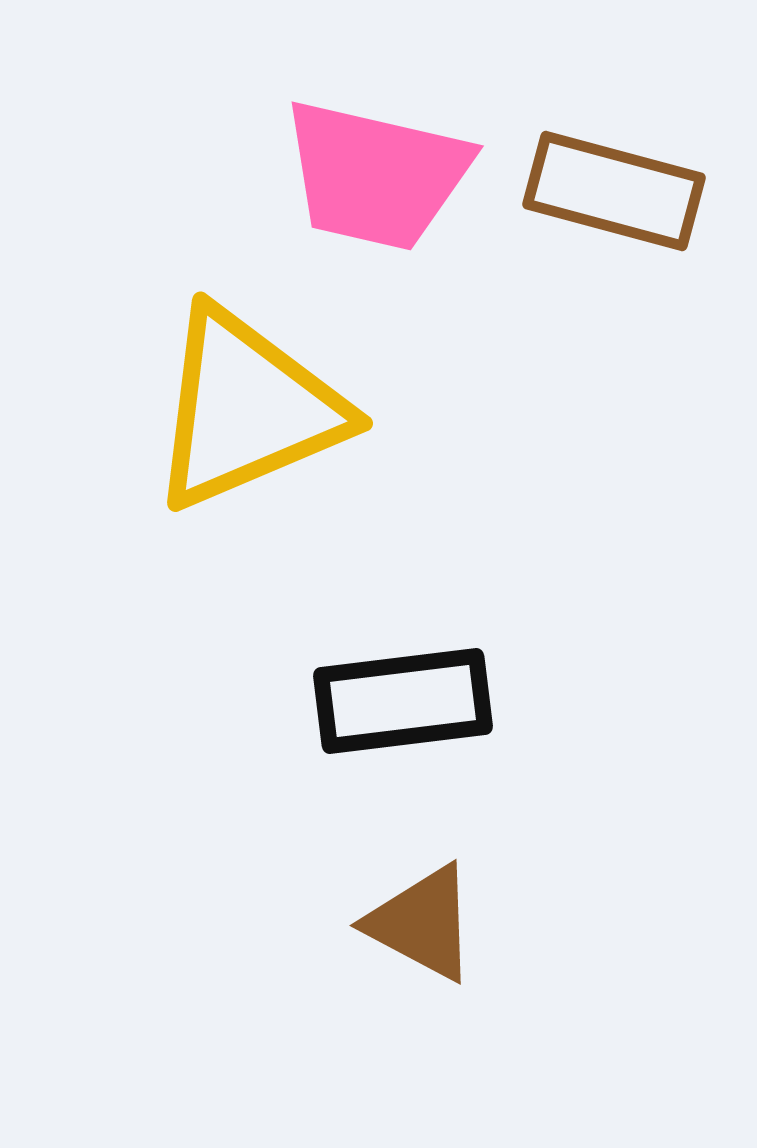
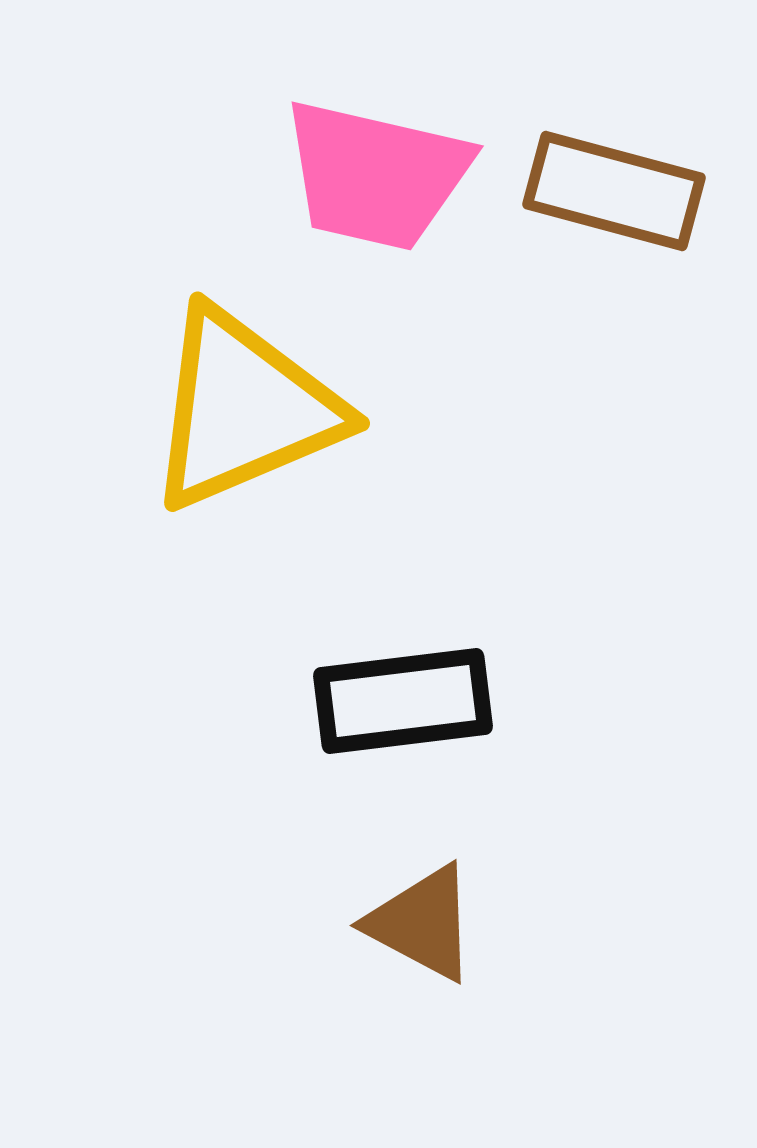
yellow triangle: moved 3 px left
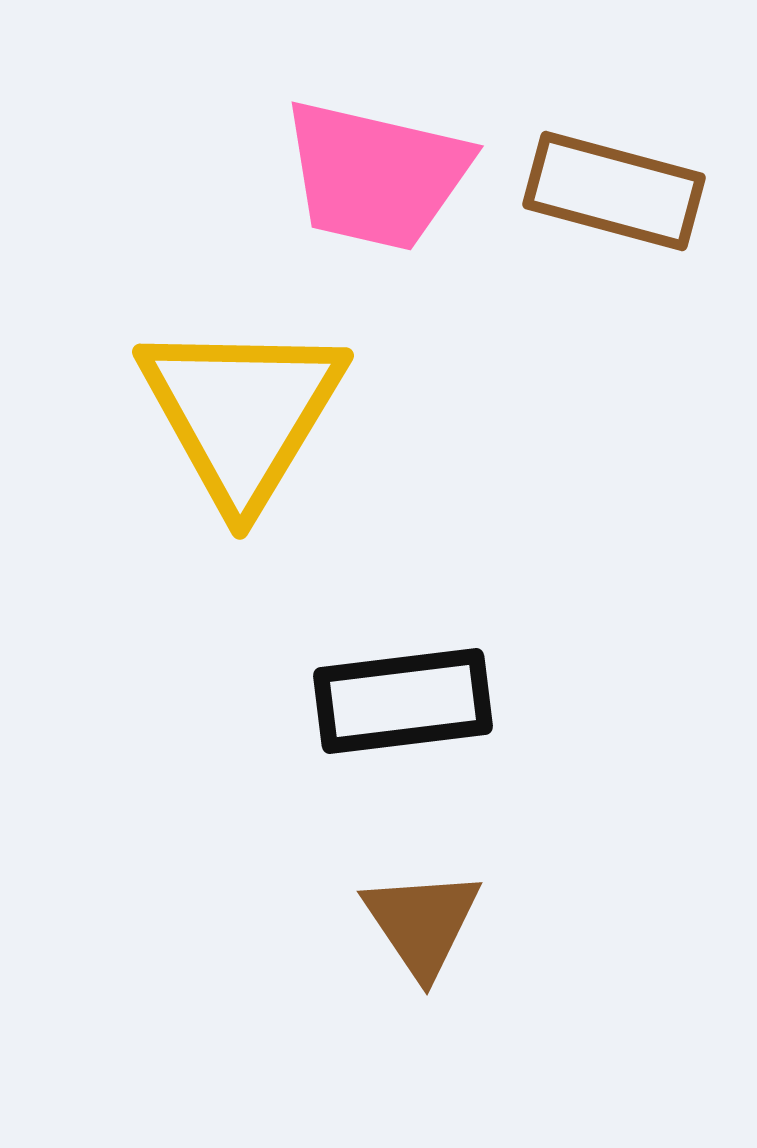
yellow triangle: moved 2 px left, 4 px down; rotated 36 degrees counterclockwise
brown triangle: rotated 28 degrees clockwise
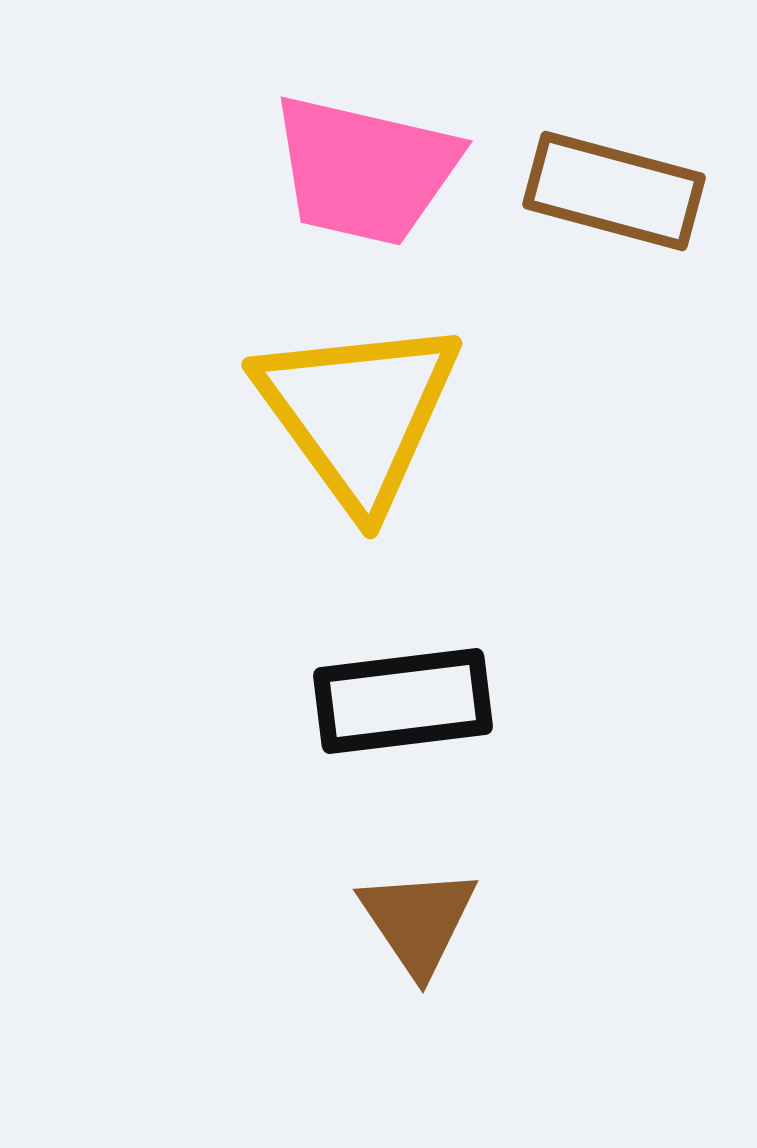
pink trapezoid: moved 11 px left, 5 px up
yellow triangle: moved 116 px right; rotated 7 degrees counterclockwise
brown triangle: moved 4 px left, 2 px up
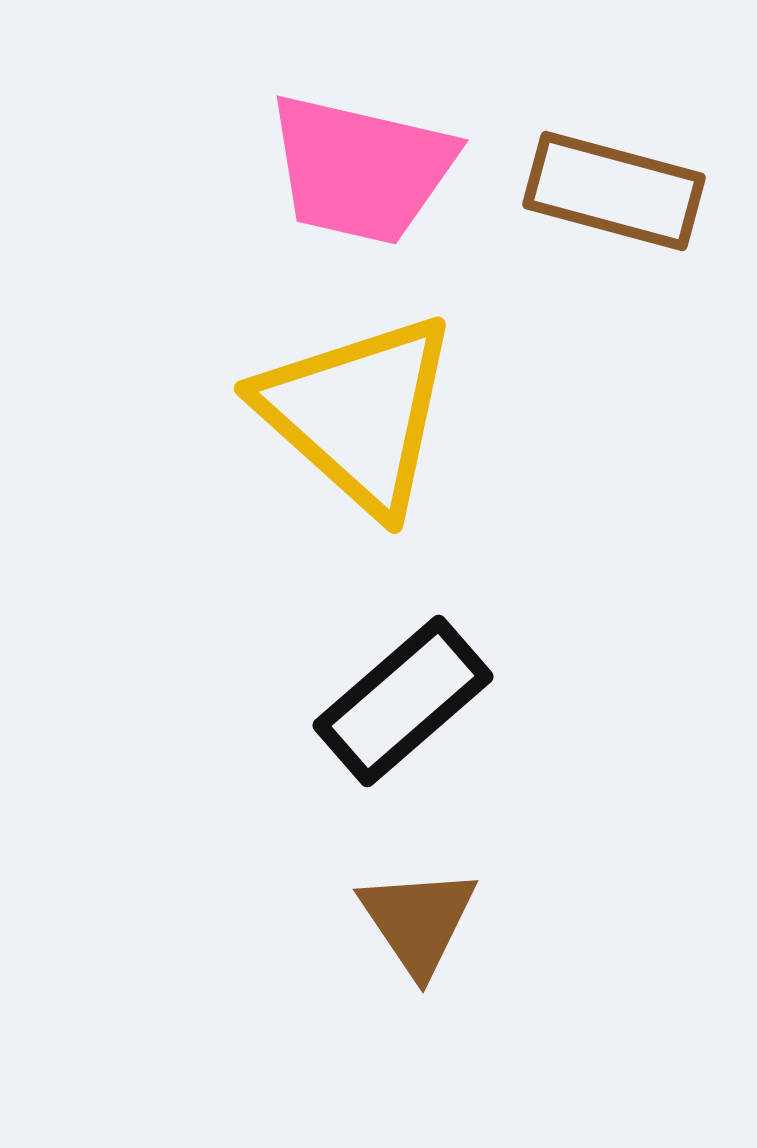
pink trapezoid: moved 4 px left, 1 px up
yellow triangle: rotated 12 degrees counterclockwise
black rectangle: rotated 34 degrees counterclockwise
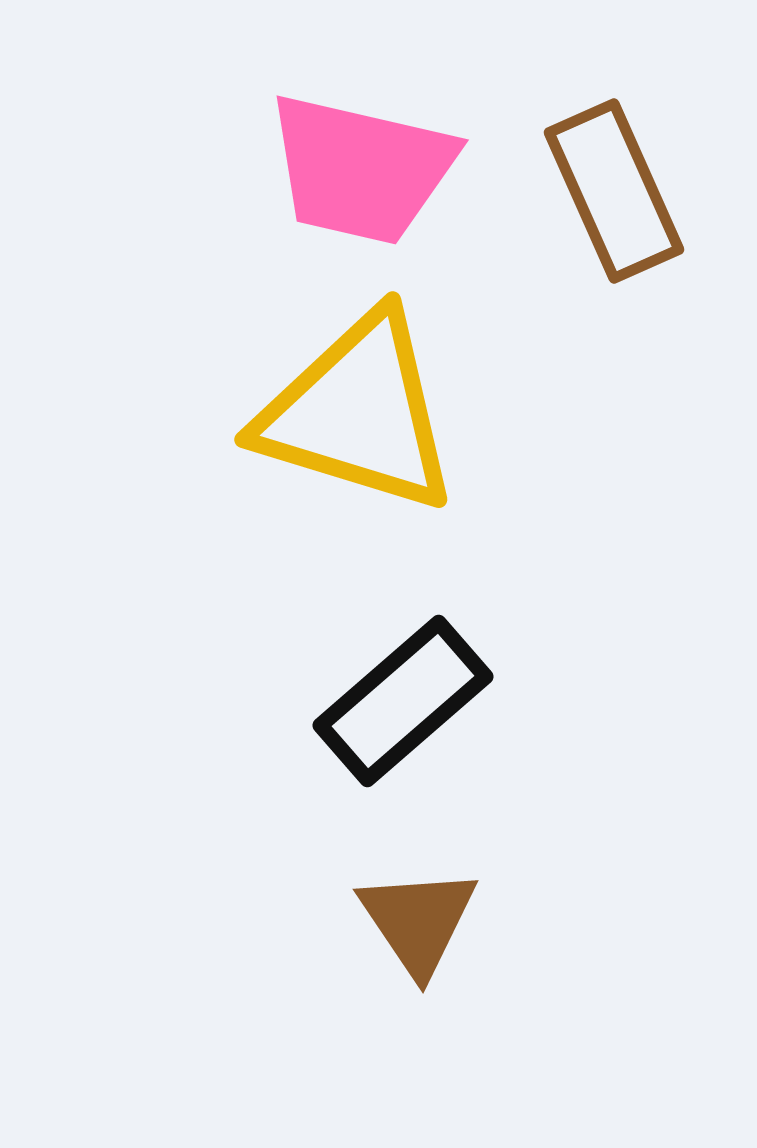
brown rectangle: rotated 51 degrees clockwise
yellow triangle: rotated 25 degrees counterclockwise
